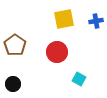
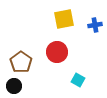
blue cross: moved 1 px left, 4 px down
brown pentagon: moved 6 px right, 17 px down
cyan square: moved 1 px left, 1 px down
black circle: moved 1 px right, 2 px down
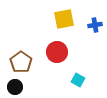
black circle: moved 1 px right, 1 px down
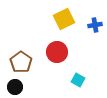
yellow square: rotated 15 degrees counterclockwise
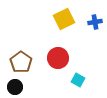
blue cross: moved 3 px up
red circle: moved 1 px right, 6 px down
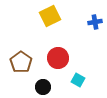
yellow square: moved 14 px left, 3 px up
black circle: moved 28 px right
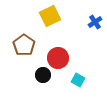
blue cross: rotated 24 degrees counterclockwise
brown pentagon: moved 3 px right, 17 px up
black circle: moved 12 px up
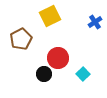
brown pentagon: moved 3 px left, 6 px up; rotated 10 degrees clockwise
black circle: moved 1 px right, 1 px up
cyan square: moved 5 px right, 6 px up; rotated 16 degrees clockwise
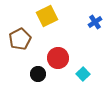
yellow square: moved 3 px left
brown pentagon: moved 1 px left
black circle: moved 6 px left
